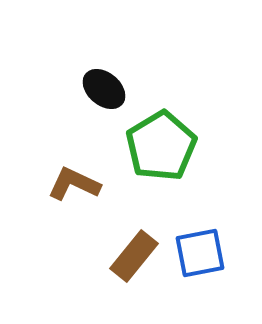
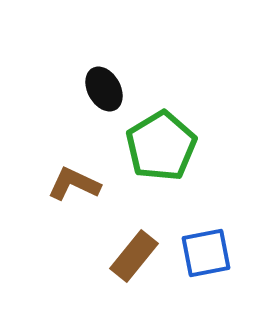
black ellipse: rotated 21 degrees clockwise
blue square: moved 6 px right
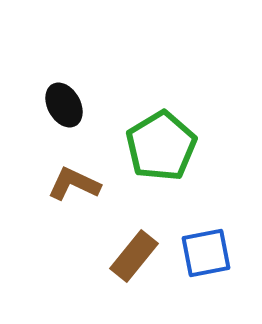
black ellipse: moved 40 px left, 16 px down
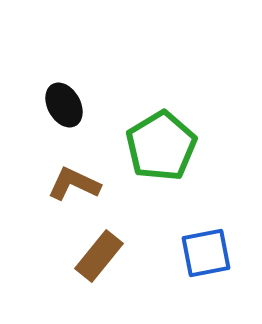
brown rectangle: moved 35 px left
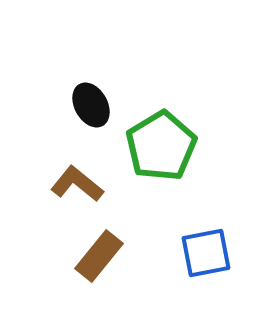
black ellipse: moved 27 px right
brown L-shape: moved 3 px right; rotated 14 degrees clockwise
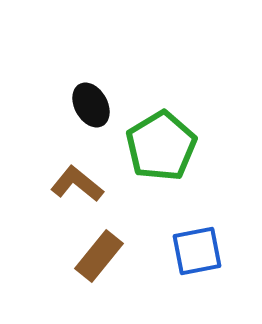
blue square: moved 9 px left, 2 px up
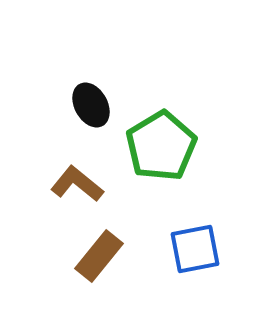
blue square: moved 2 px left, 2 px up
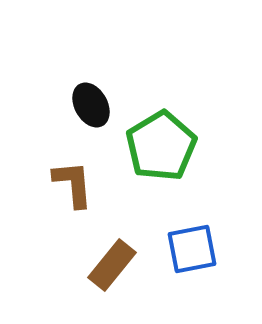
brown L-shape: moved 4 px left; rotated 46 degrees clockwise
blue square: moved 3 px left
brown rectangle: moved 13 px right, 9 px down
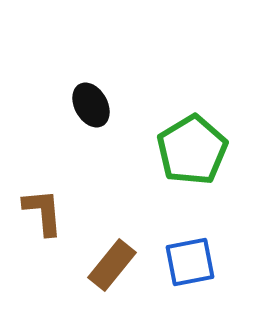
green pentagon: moved 31 px right, 4 px down
brown L-shape: moved 30 px left, 28 px down
blue square: moved 2 px left, 13 px down
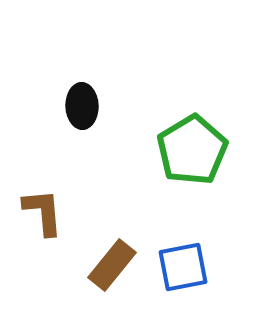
black ellipse: moved 9 px left, 1 px down; rotated 27 degrees clockwise
blue square: moved 7 px left, 5 px down
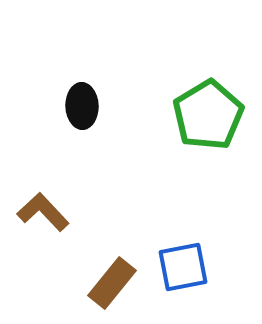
green pentagon: moved 16 px right, 35 px up
brown L-shape: rotated 38 degrees counterclockwise
brown rectangle: moved 18 px down
